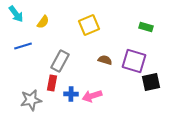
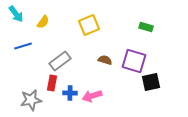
gray rectangle: rotated 25 degrees clockwise
blue cross: moved 1 px left, 1 px up
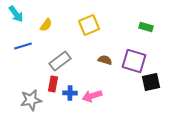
yellow semicircle: moved 3 px right, 3 px down
red rectangle: moved 1 px right, 1 px down
